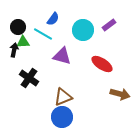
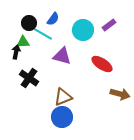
black circle: moved 11 px right, 4 px up
black arrow: moved 2 px right, 2 px down
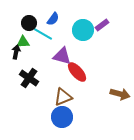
purple rectangle: moved 7 px left
red ellipse: moved 25 px left, 8 px down; rotated 15 degrees clockwise
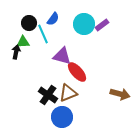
cyan circle: moved 1 px right, 6 px up
cyan line: rotated 36 degrees clockwise
black cross: moved 19 px right, 17 px down
brown triangle: moved 5 px right, 4 px up
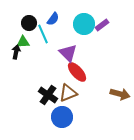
purple triangle: moved 6 px right, 3 px up; rotated 30 degrees clockwise
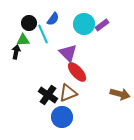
green triangle: moved 2 px up
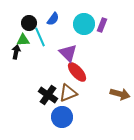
purple rectangle: rotated 32 degrees counterclockwise
cyan line: moved 3 px left, 3 px down
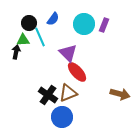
purple rectangle: moved 2 px right
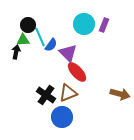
blue semicircle: moved 2 px left, 26 px down
black circle: moved 1 px left, 2 px down
black cross: moved 2 px left
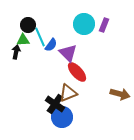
black cross: moved 9 px right, 9 px down
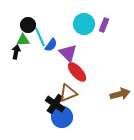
brown arrow: rotated 30 degrees counterclockwise
